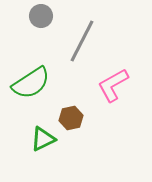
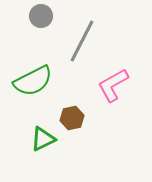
green semicircle: moved 2 px right, 2 px up; rotated 6 degrees clockwise
brown hexagon: moved 1 px right
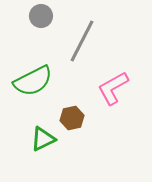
pink L-shape: moved 3 px down
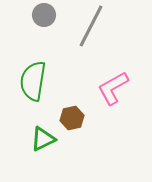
gray circle: moved 3 px right, 1 px up
gray line: moved 9 px right, 15 px up
green semicircle: rotated 126 degrees clockwise
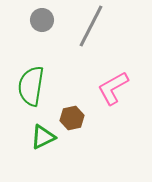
gray circle: moved 2 px left, 5 px down
green semicircle: moved 2 px left, 5 px down
green triangle: moved 2 px up
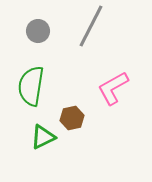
gray circle: moved 4 px left, 11 px down
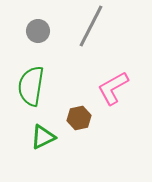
brown hexagon: moved 7 px right
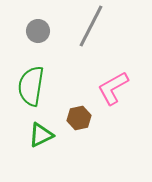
green triangle: moved 2 px left, 2 px up
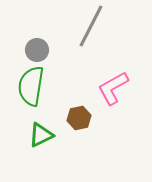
gray circle: moved 1 px left, 19 px down
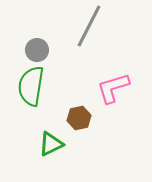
gray line: moved 2 px left
pink L-shape: rotated 12 degrees clockwise
green triangle: moved 10 px right, 9 px down
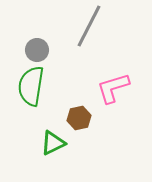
green triangle: moved 2 px right, 1 px up
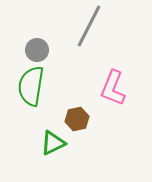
pink L-shape: rotated 51 degrees counterclockwise
brown hexagon: moved 2 px left, 1 px down
